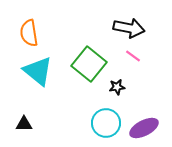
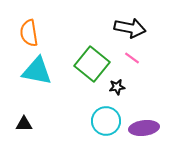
black arrow: moved 1 px right
pink line: moved 1 px left, 2 px down
green square: moved 3 px right
cyan triangle: moved 1 px left; rotated 28 degrees counterclockwise
cyan circle: moved 2 px up
purple ellipse: rotated 20 degrees clockwise
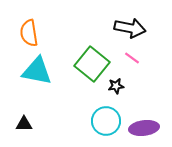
black star: moved 1 px left, 1 px up
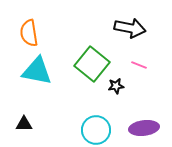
pink line: moved 7 px right, 7 px down; rotated 14 degrees counterclockwise
cyan circle: moved 10 px left, 9 px down
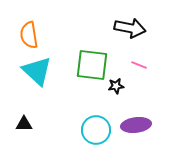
orange semicircle: moved 2 px down
green square: moved 1 px down; rotated 32 degrees counterclockwise
cyan triangle: rotated 32 degrees clockwise
purple ellipse: moved 8 px left, 3 px up
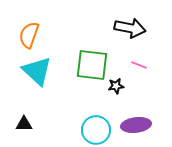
orange semicircle: rotated 28 degrees clockwise
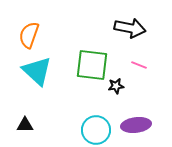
black triangle: moved 1 px right, 1 px down
